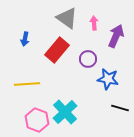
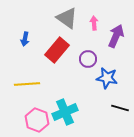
blue star: moved 1 px left, 1 px up
cyan cross: rotated 20 degrees clockwise
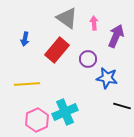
black line: moved 2 px right, 2 px up
pink hexagon: rotated 15 degrees clockwise
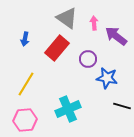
purple arrow: rotated 75 degrees counterclockwise
red rectangle: moved 2 px up
yellow line: moved 1 px left; rotated 55 degrees counterclockwise
cyan cross: moved 3 px right, 3 px up
pink hexagon: moved 12 px left; rotated 20 degrees clockwise
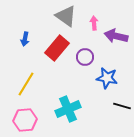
gray triangle: moved 1 px left, 2 px up
purple arrow: rotated 25 degrees counterclockwise
purple circle: moved 3 px left, 2 px up
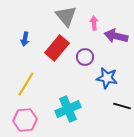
gray triangle: rotated 15 degrees clockwise
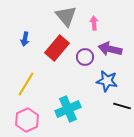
purple arrow: moved 6 px left, 13 px down
blue star: moved 3 px down
pink hexagon: moved 2 px right; rotated 20 degrees counterclockwise
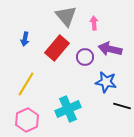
blue star: moved 1 px left, 1 px down
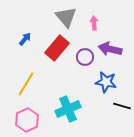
gray triangle: moved 1 px down
blue arrow: rotated 152 degrees counterclockwise
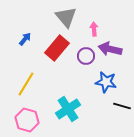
pink arrow: moved 6 px down
purple circle: moved 1 px right, 1 px up
cyan cross: rotated 10 degrees counterclockwise
pink hexagon: rotated 20 degrees counterclockwise
